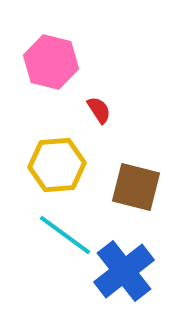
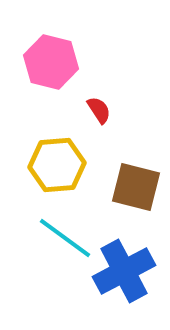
cyan line: moved 3 px down
blue cross: rotated 10 degrees clockwise
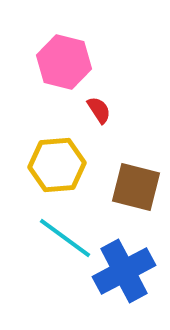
pink hexagon: moved 13 px right
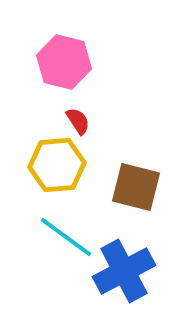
red semicircle: moved 21 px left, 11 px down
cyan line: moved 1 px right, 1 px up
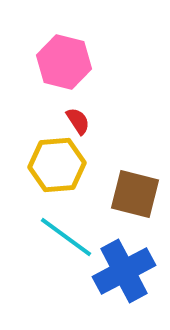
brown square: moved 1 px left, 7 px down
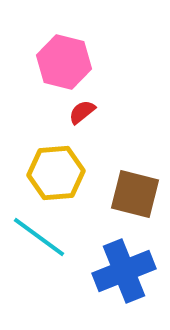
red semicircle: moved 4 px right, 9 px up; rotated 96 degrees counterclockwise
yellow hexagon: moved 1 px left, 8 px down
cyan line: moved 27 px left
blue cross: rotated 6 degrees clockwise
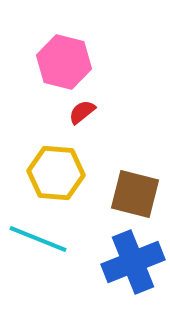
yellow hexagon: rotated 10 degrees clockwise
cyan line: moved 1 px left, 2 px down; rotated 14 degrees counterclockwise
blue cross: moved 9 px right, 9 px up
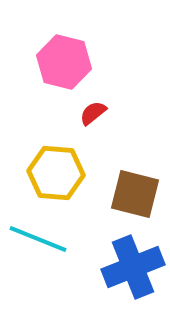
red semicircle: moved 11 px right, 1 px down
blue cross: moved 5 px down
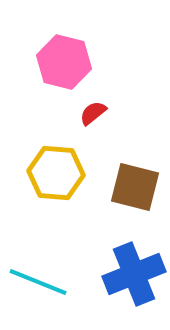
brown square: moved 7 px up
cyan line: moved 43 px down
blue cross: moved 1 px right, 7 px down
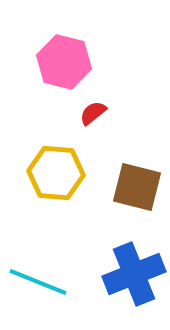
brown square: moved 2 px right
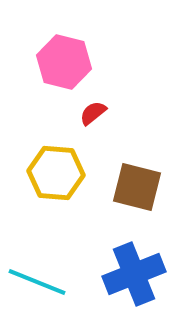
cyan line: moved 1 px left
